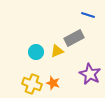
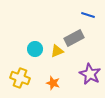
cyan circle: moved 1 px left, 3 px up
yellow cross: moved 12 px left, 6 px up
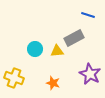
yellow triangle: rotated 16 degrees clockwise
yellow cross: moved 6 px left
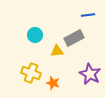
blue line: rotated 24 degrees counterclockwise
cyan circle: moved 14 px up
yellow cross: moved 17 px right, 5 px up
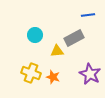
orange star: moved 6 px up
